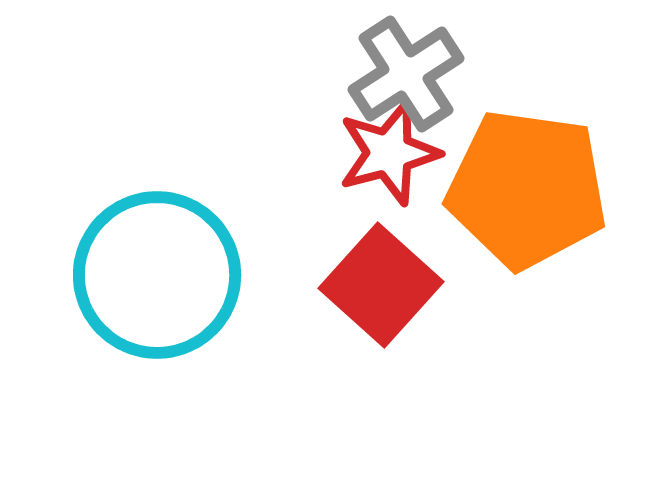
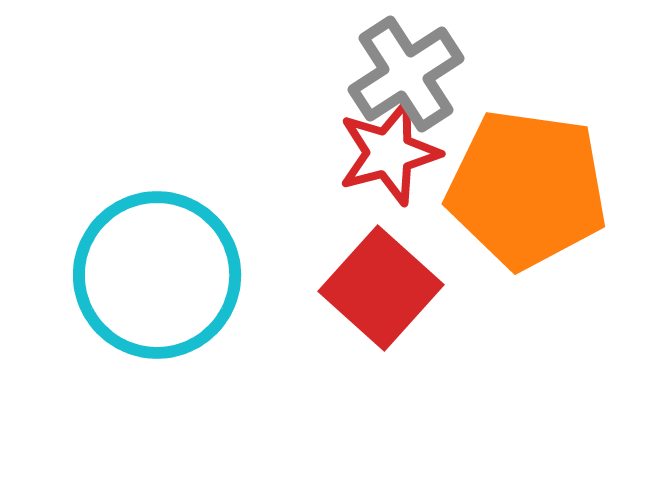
red square: moved 3 px down
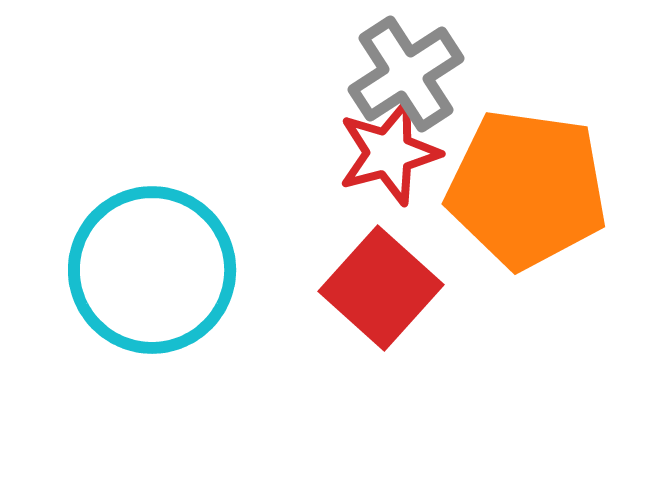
cyan circle: moved 5 px left, 5 px up
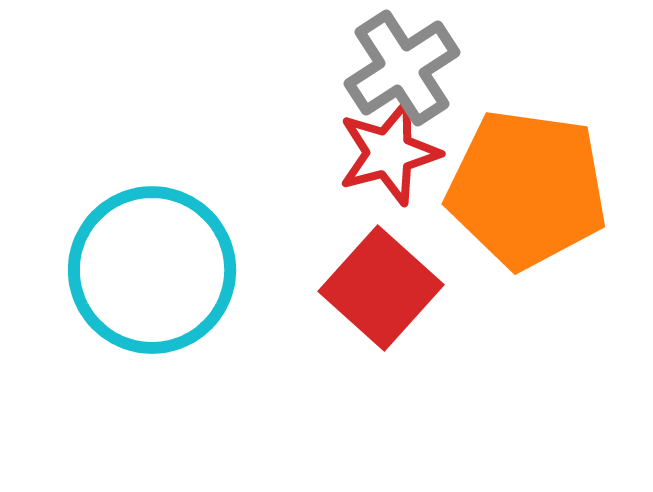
gray cross: moved 4 px left, 6 px up
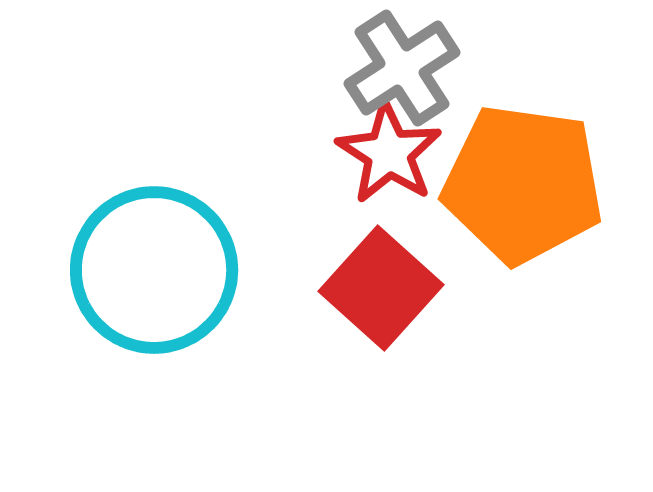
red star: rotated 24 degrees counterclockwise
orange pentagon: moved 4 px left, 5 px up
cyan circle: moved 2 px right
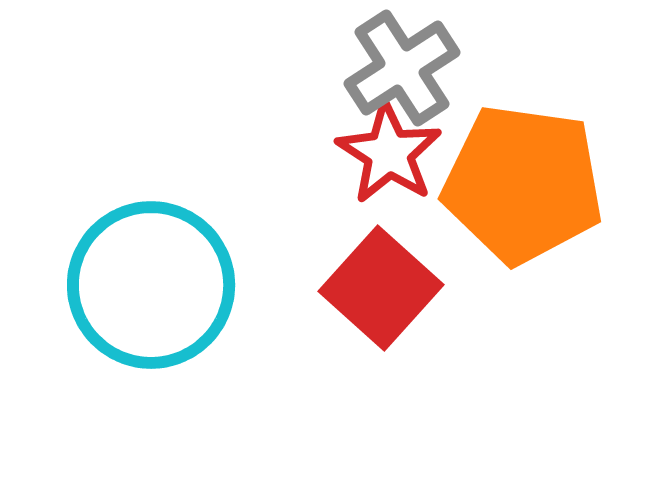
cyan circle: moved 3 px left, 15 px down
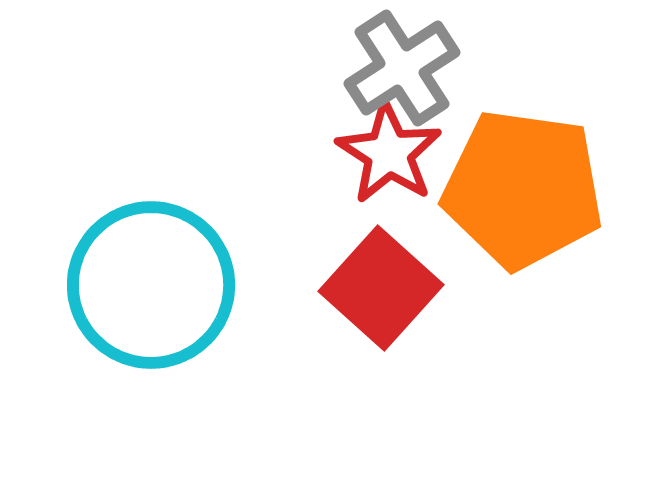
orange pentagon: moved 5 px down
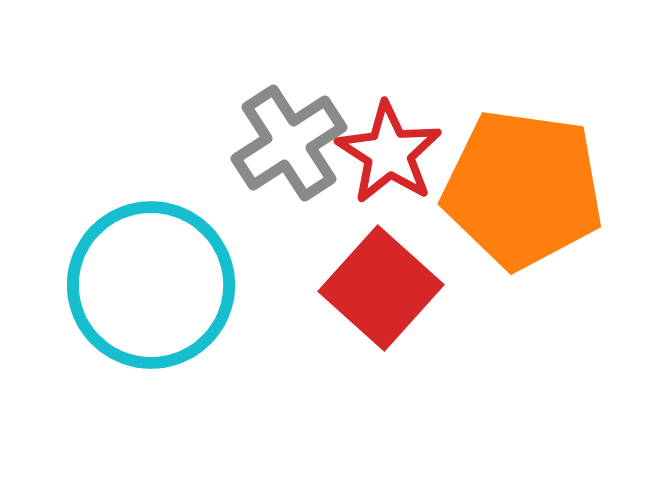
gray cross: moved 113 px left, 75 px down
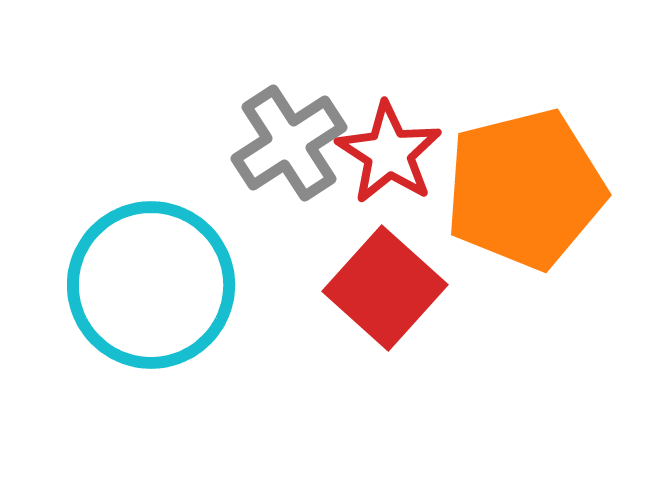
orange pentagon: moved 2 px right; rotated 22 degrees counterclockwise
red square: moved 4 px right
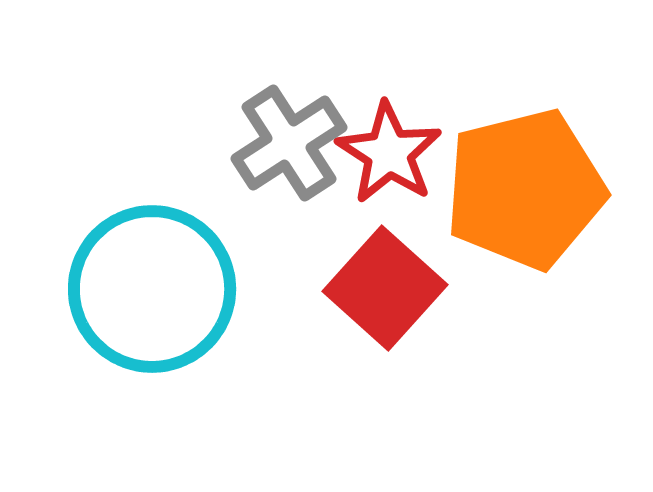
cyan circle: moved 1 px right, 4 px down
